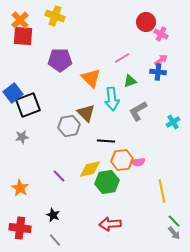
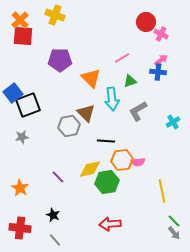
yellow cross: moved 1 px up
purple line: moved 1 px left, 1 px down
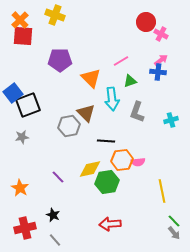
pink line: moved 1 px left, 3 px down
gray L-shape: moved 1 px left, 1 px down; rotated 40 degrees counterclockwise
cyan cross: moved 2 px left, 2 px up; rotated 16 degrees clockwise
red cross: moved 5 px right; rotated 20 degrees counterclockwise
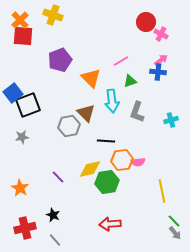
yellow cross: moved 2 px left
purple pentagon: rotated 20 degrees counterclockwise
cyan arrow: moved 2 px down
gray arrow: moved 1 px right
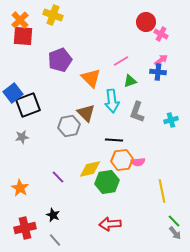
black line: moved 8 px right, 1 px up
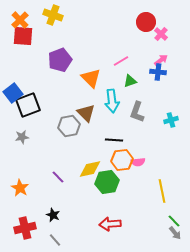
pink cross: rotated 16 degrees clockwise
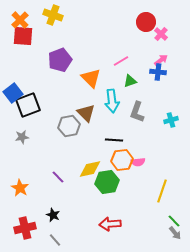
yellow line: rotated 30 degrees clockwise
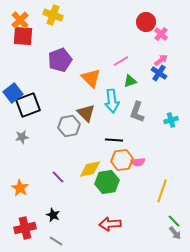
blue cross: moved 1 px right, 1 px down; rotated 28 degrees clockwise
gray line: moved 1 px right, 1 px down; rotated 16 degrees counterclockwise
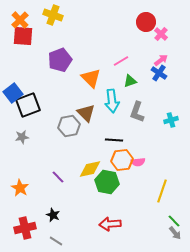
green hexagon: rotated 20 degrees clockwise
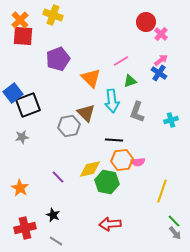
purple pentagon: moved 2 px left, 1 px up
